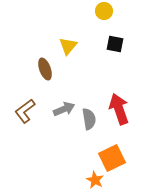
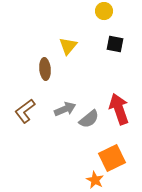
brown ellipse: rotated 15 degrees clockwise
gray arrow: moved 1 px right
gray semicircle: rotated 60 degrees clockwise
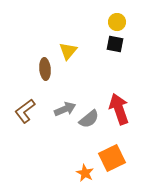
yellow circle: moved 13 px right, 11 px down
yellow triangle: moved 5 px down
orange star: moved 10 px left, 7 px up
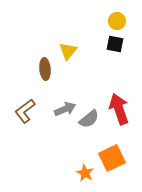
yellow circle: moved 1 px up
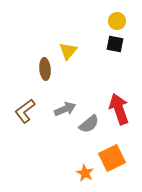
gray semicircle: moved 5 px down
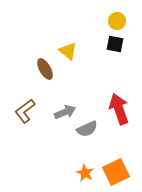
yellow triangle: rotated 30 degrees counterclockwise
brown ellipse: rotated 25 degrees counterclockwise
gray arrow: moved 3 px down
gray semicircle: moved 2 px left, 5 px down; rotated 15 degrees clockwise
orange square: moved 4 px right, 14 px down
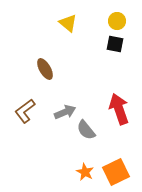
yellow triangle: moved 28 px up
gray semicircle: moved 1 px left, 1 px down; rotated 75 degrees clockwise
orange star: moved 1 px up
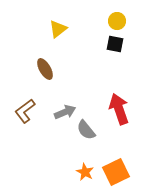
yellow triangle: moved 10 px left, 6 px down; rotated 42 degrees clockwise
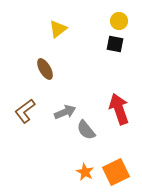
yellow circle: moved 2 px right
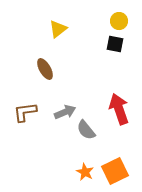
brown L-shape: moved 1 px down; rotated 30 degrees clockwise
orange square: moved 1 px left, 1 px up
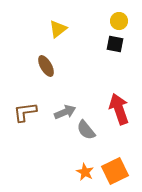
brown ellipse: moved 1 px right, 3 px up
